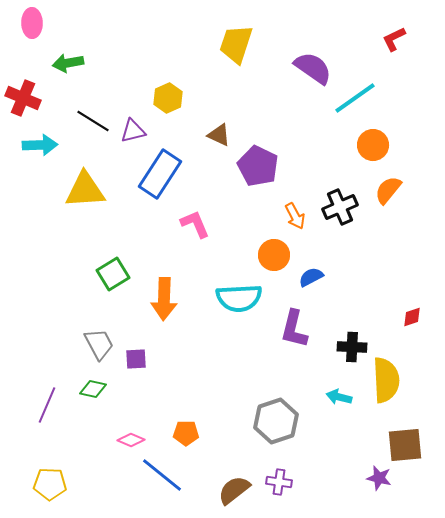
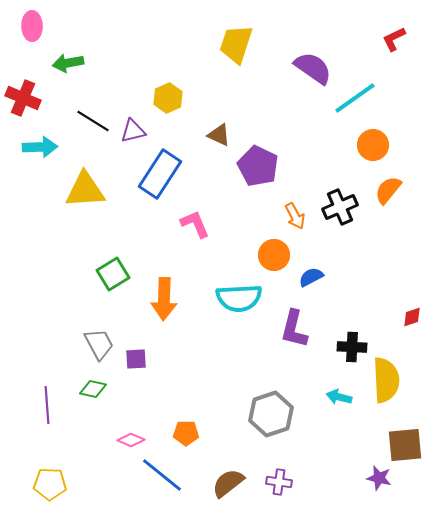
pink ellipse at (32, 23): moved 3 px down
cyan arrow at (40, 145): moved 2 px down
purple line at (47, 405): rotated 27 degrees counterclockwise
gray hexagon at (276, 421): moved 5 px left, 7 px up
brown semicircle at (234, 490): moved 6 px left, 7 px up
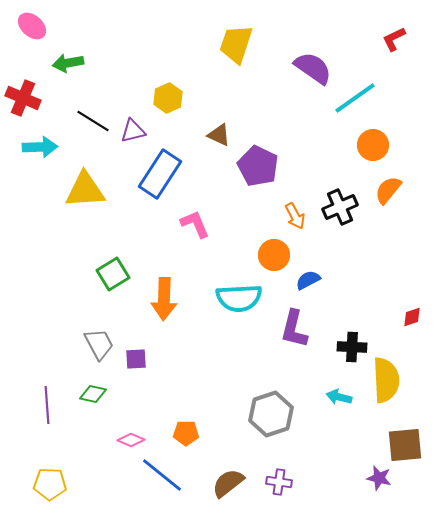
pink ellipse at (32, 26): rotated 48 degrees counterclockwise
blue semicircle at (311, 277): moved 3 px left, 3 px down
green diamond at (93, 389): moved 5 px down
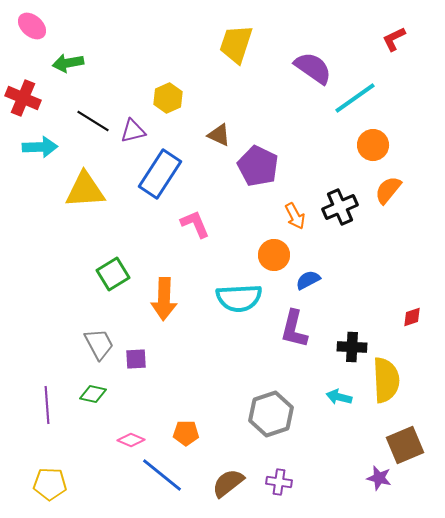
brown square at (405, 445): rotated 18 degrees counterclockwise
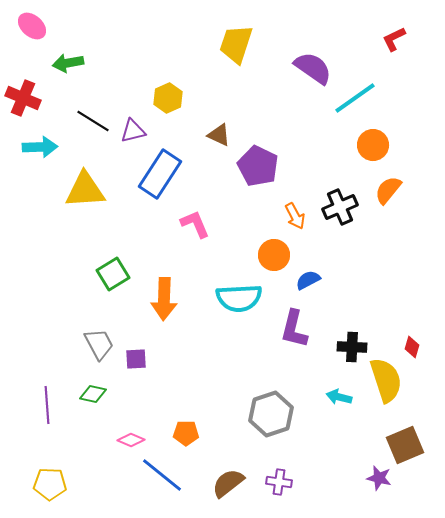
red diamond at (412, 317): moved 30 px down; rotated 55 degrees counterclockwise
yellow semicircle at (386, 380): rotated 15 degrees counterclockwise
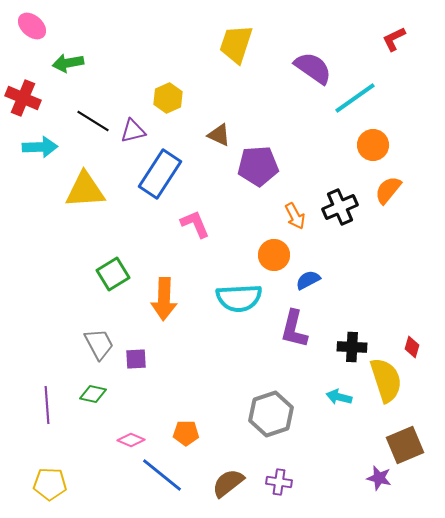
purple pentagon at (258, 166): rotated 30 degrees counterclockwise
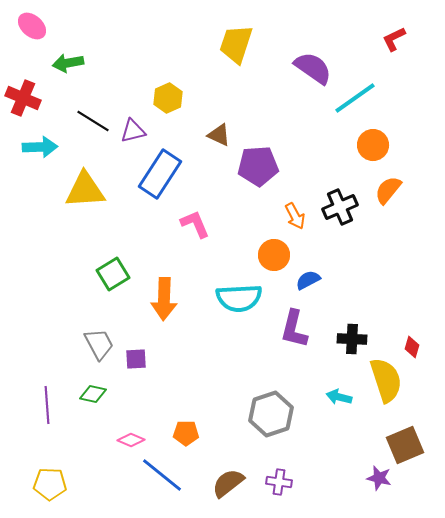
black cross at (352, 347): moved 8 px up
